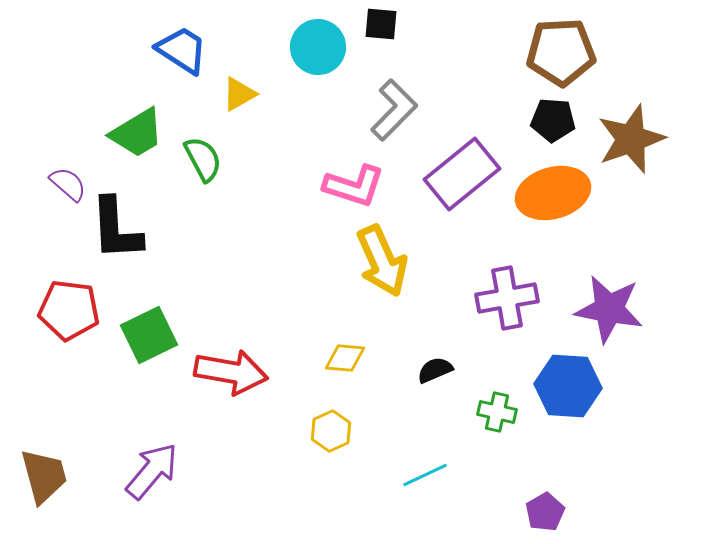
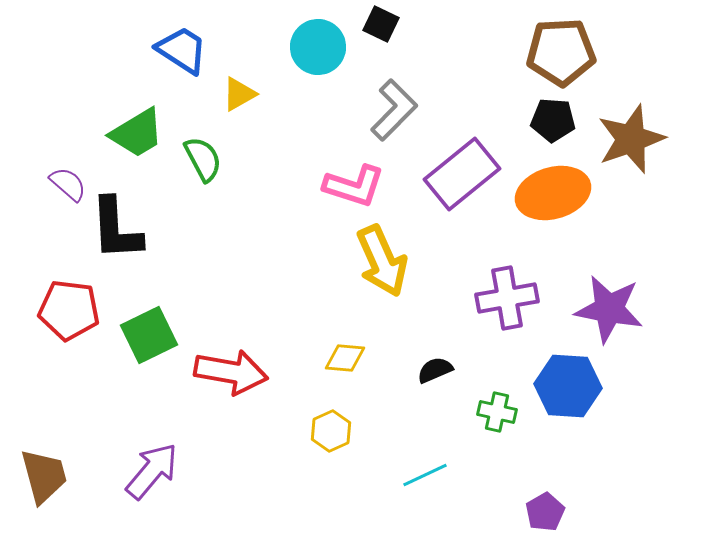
black square: rotated 21 degrees clockwise
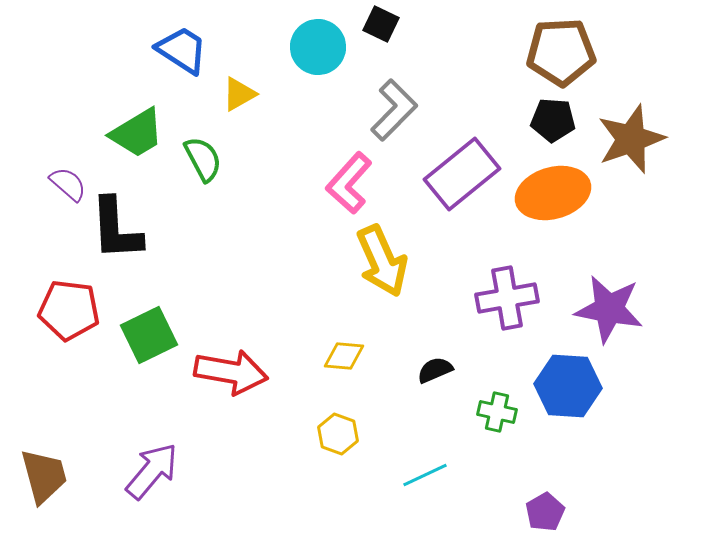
pink L-shape: moved 5 px left, 3 px up; rotated 114 degrees clockwise
yellow diamond: moved 1 px left, 2 px up
yellow hexagon: moved 7 px right, 3 px down; rotated 15 degrees counterclockwise
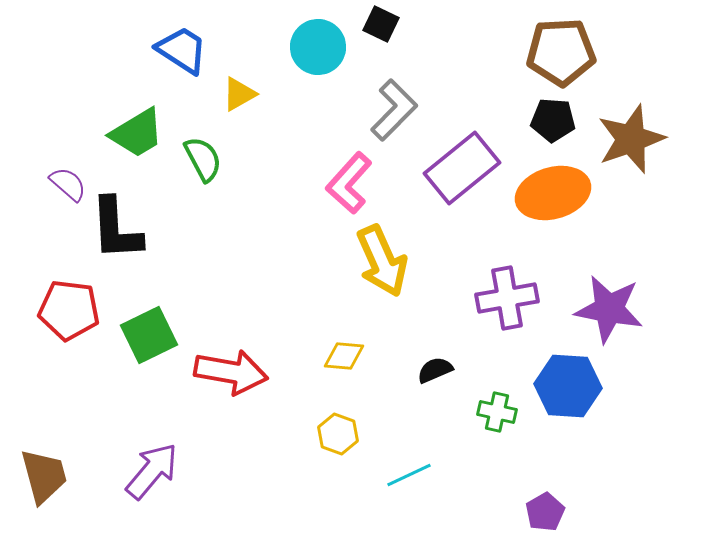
purple rectangle: moved 6 px up
cyan line: moved 16 px left
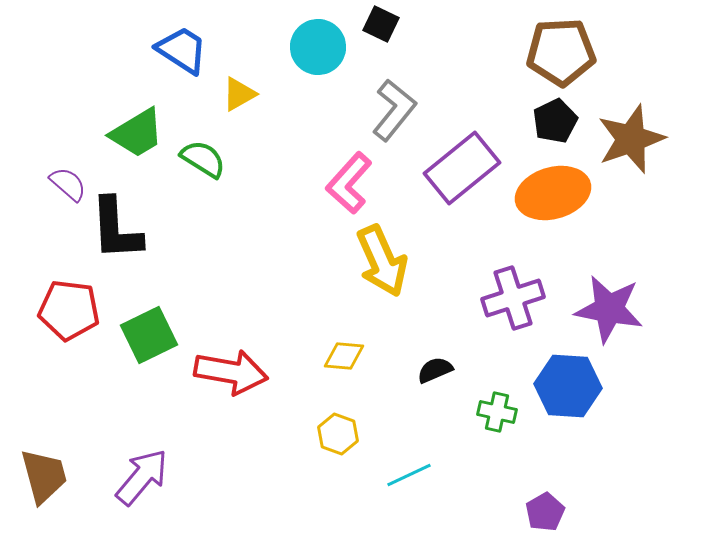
gray L-shape: rotated 6 degrees counterclockwise
black pentagon: moved 2 px right, 1 px down; rotated 30 degrees counterclockwise
green semicircle: rotated 30 degrees counterclockwise
purple cross: moved 6 px right; rotated 8 degrees counterclockwise
purple arrow: moved 10 px left, 6 px down
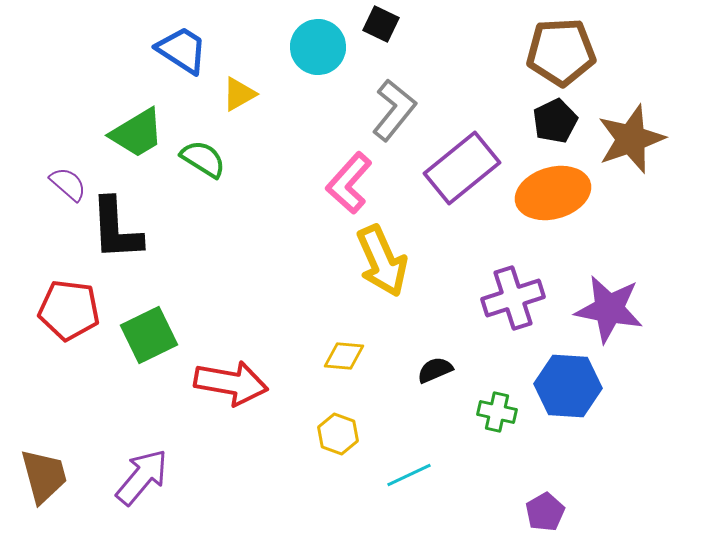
red arrow: moved 11 px down
